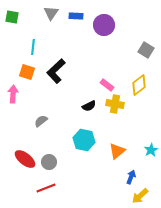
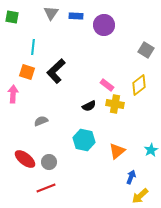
gray semicircle: rotated 16 degrees clockwise
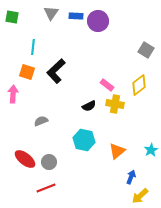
purple circle: moved 6 px left, 4 px up
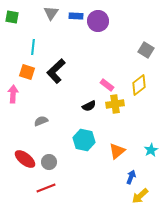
yellow cross: rotated 18 degrees counterclockwise
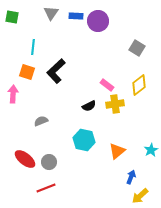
gray square: moved 9 px left, 2 px up
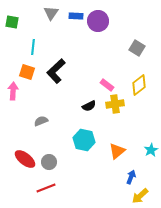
green square: moved 5 px down
pink arrow: moved 3 px up
